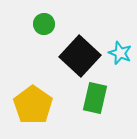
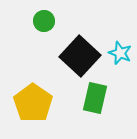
green circle: moved 3 px up
yellow pentagon: moved 2 px up
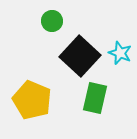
green circle: moved 8 px right
yellow pentagon: moved 1 px left, 3 px up; rotated 12 degrees counterclockwise
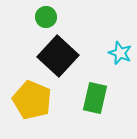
green circle: moved 6 px left, 4 px up
black square: moved 22 px left
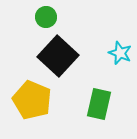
green rectangle: moved 4 px right, 6 px down
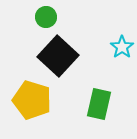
cyan star: moved 2 px right, 6 px up; rotated 15 degrees clockwise
yellow pentagon: rotated 6 degrees counterclockwise
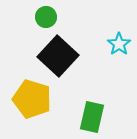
cyan star: moved 3 px left, 3 px up
yellow pentagon: moved 1 px up
green rectangle: moved 7 px left, 13 px down
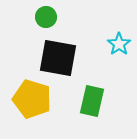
black square: moved 2 px down; rotated 33 degrees counterclockwise
green rectangle: moved 16 px up
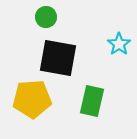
yellow pentagon: rotated 21 degrees counterclockwise
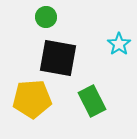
green rectangle: rotated 40 degrees counterclockwise
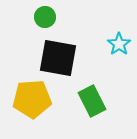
green circle: moved 1 px left
